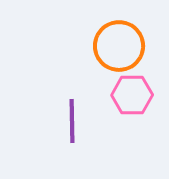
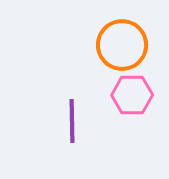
orange circle: moved 3 px right, 1 px up
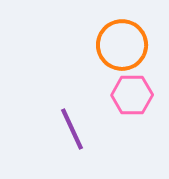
purple line: moved 8 px down; rotated 24 degrees counterclockwise
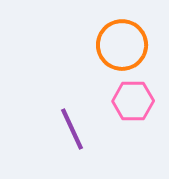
pink hexagon: moved 1 px right, 6 px down
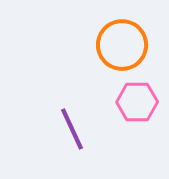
pink hexagon: moved 4 px right, 1 px down
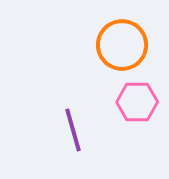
purple line: moved 1 px right, 1 px down; rotated 9 degrees clockwise
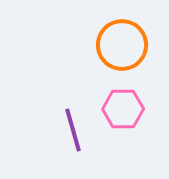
pink hexagon: moved 14 px left, 7 px down
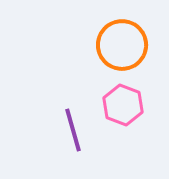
pink hexagon: moved 4 px up; rotated 21 degrees clockwise
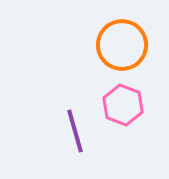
purple line: moved 2 px right, 1 px down
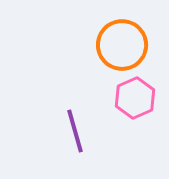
pink hexagon: moved 12 px right, 7 px up; rotated 15 degrees clockwise
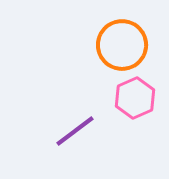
purple line: rotated 69 degrees clockwise
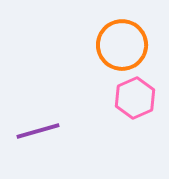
purple line: moved 37 px left; rotated 21 degrees clockwise
